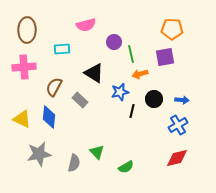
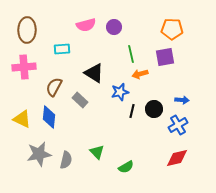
purple circle: moved 15 px up
black circle: moved 10 px down
gray semicircle: moved 8 px left, 3 px up
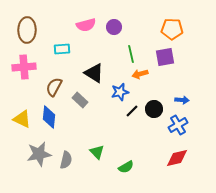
black line: rotated 32 degrees clockwise
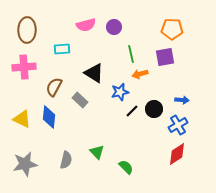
gray star: moved 14 px left, 10 px down
red diamond: moved 4 px up; rotated 20 degrees counterclockwise
green semicircle: rotated 105 degrees counterclockwise
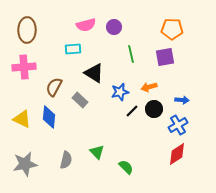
cyan rectangle: moved 11 px right
orange arrow: moved 9 px right, 13 px down
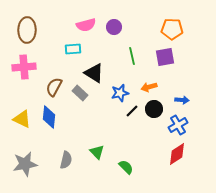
green line: moved 1 px right, 2 px down
blue star: moved 1 px down
gray rectangle: moved 7 px up
